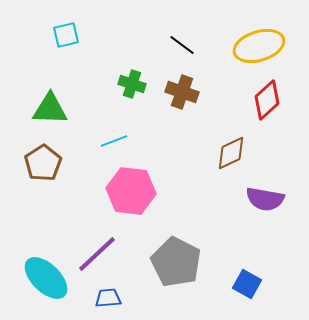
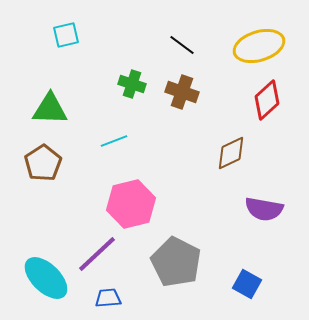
pink hexagon: moved 13 px down; rotated 21 degrees counterclockwise
purple semicircle: moved 1 px left, 10 px down
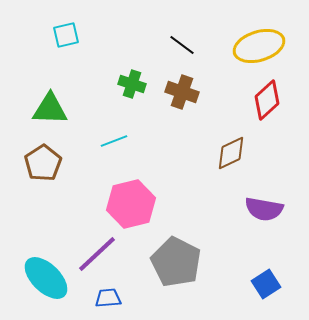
blue square: moved 19 px right; rotated 28 degrees clockwise
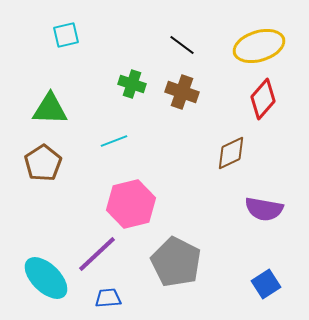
red diamond: moved 4 px left, 1 px up; rotated 6 degrees counterclockwise
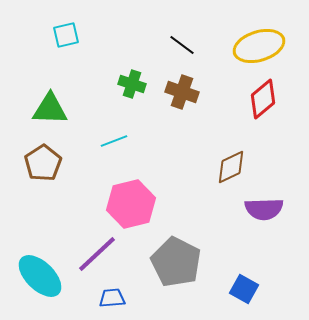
red diamond: rotated 9 degrees clockwise
brown diamond: moved 14 px down
purple semicircle: rotated 12 degrees counterclockwise
cyan ellipse: moved 6 px left, 2 px up
blue square: moved 22 px left, 5 px down; rotated 28 degrees counterclockwise
blue trapezoid: moved 4 px right
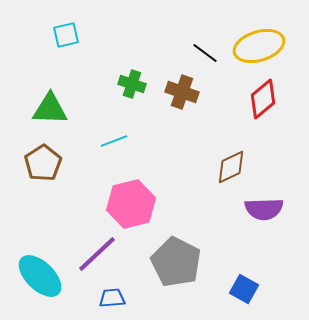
black line: moved 23 px right, 8 px down
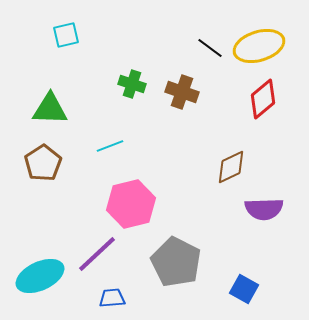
black line: moved 5 px right, 5 px up
cyan line: moved 4 px left, 5 px down
cyan ellipse: rotated 69 degrees counterclockwise
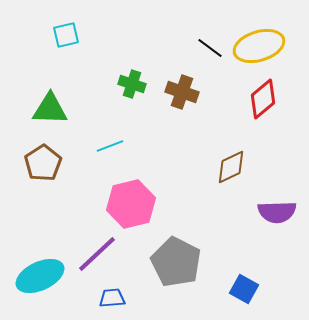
purple semicircle: moved 13 px right, 3 px down
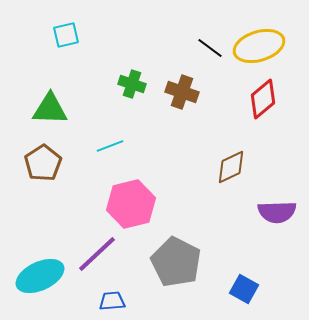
blue trapezoid: moved 3 px down
